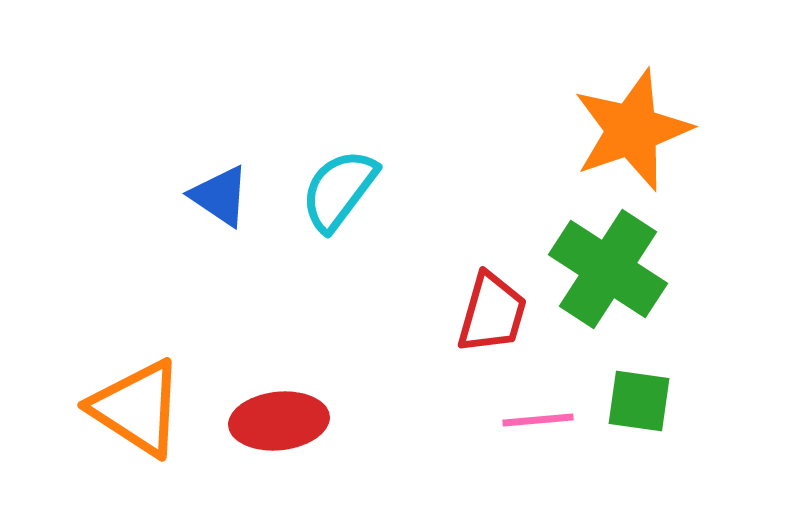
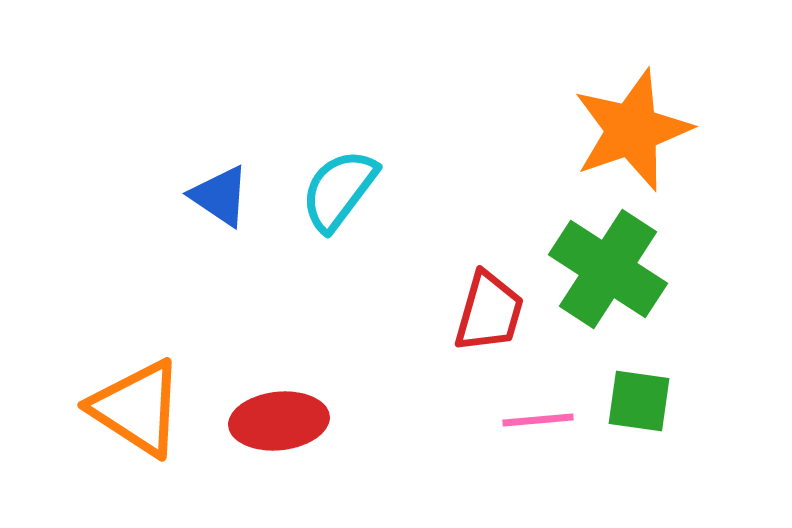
red trapezoid: moved 3 px left, 1 px up
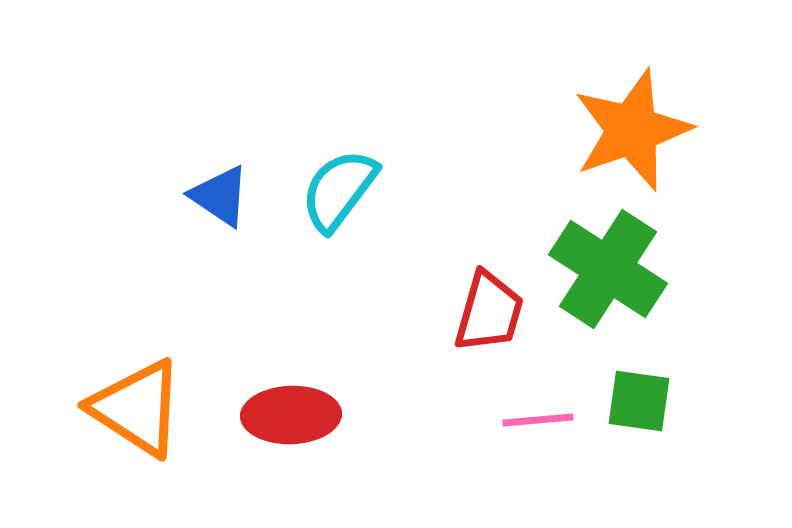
red ellipse: moved 12 px right, 6 px up; rotated 4 degrees clockwise
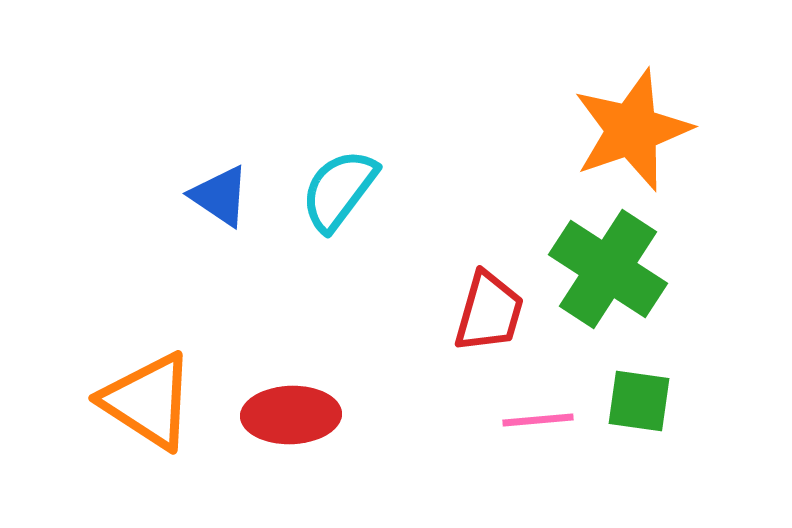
orange triangle: moved 11 px right, 7 px up
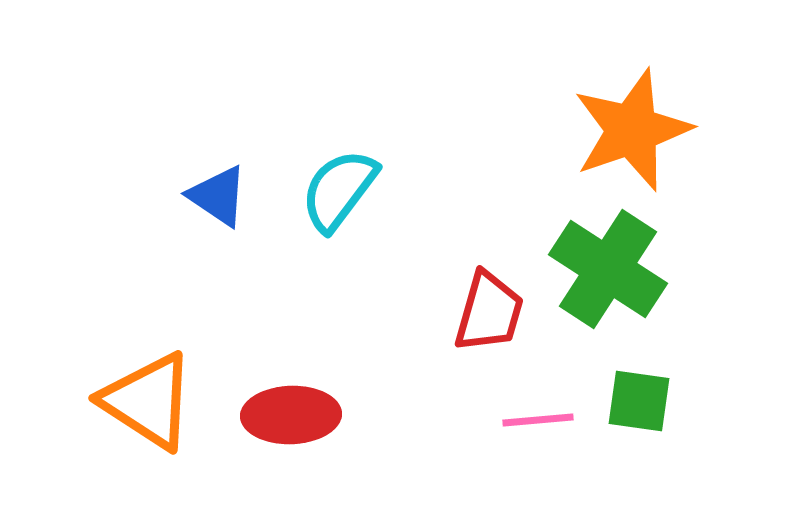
blue triangle: moved 2 px left
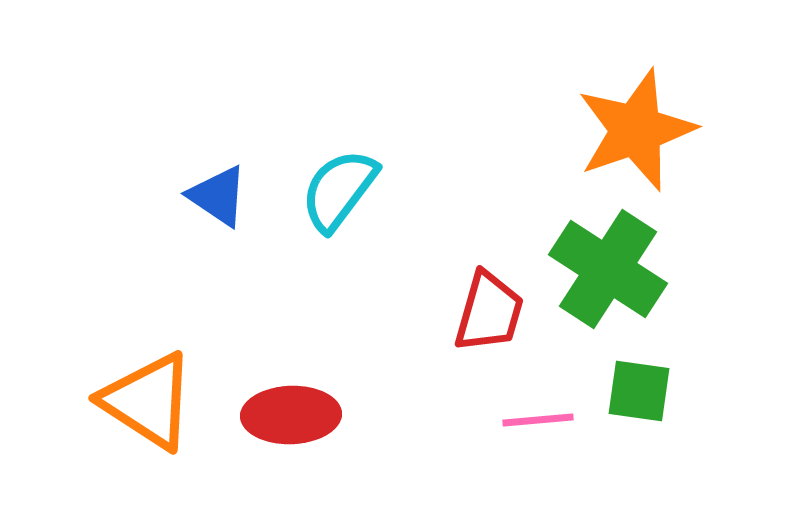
orange star: moved 4 px right
green square: moved 10 px up
